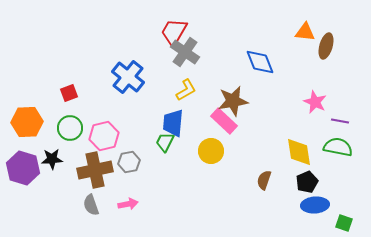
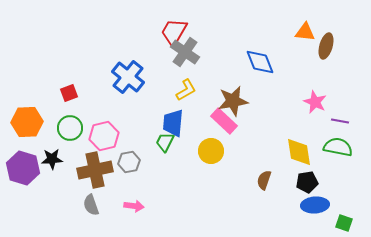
black pentagon: rotated 15 degrees clockwise
pink arrow: moved 6 px right, 2 px down; rotated 18 degrees clockwise
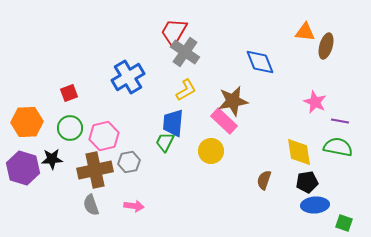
blue cross: rotated 20 degrees clockwise
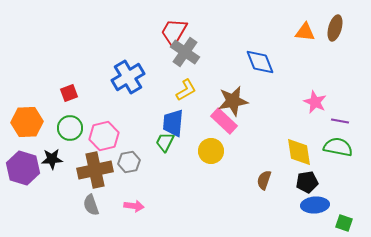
brown ellipse: moved 9 px right, 18 px up
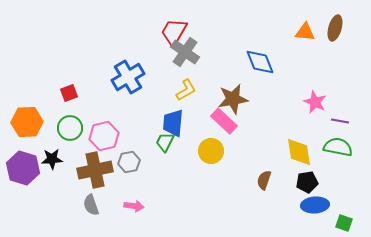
brown star: moved 2 px up
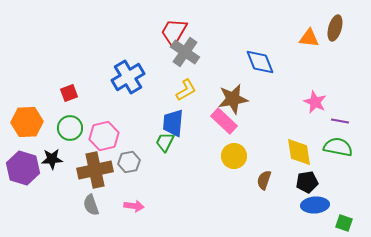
orange triangle: moved 4 px right, 6 px down
yellow circle: moved 23 px right, 5 px down
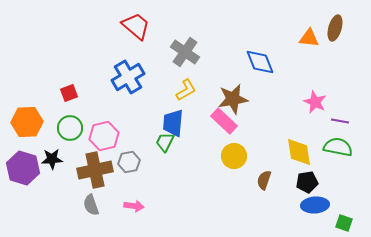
red trapezoid: moved 38 px left, 6 px up; rotated 100 degrees clockwise
